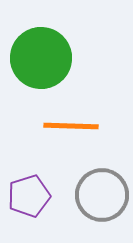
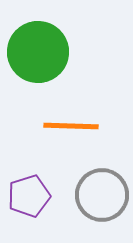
green circle: moved 3 px left, 6 px up
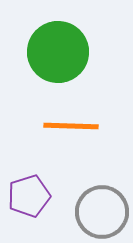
green circle: moved 20 px right
gray circle: moved 17 px down
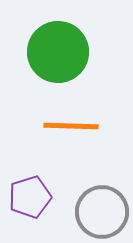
purple pentagon: moved 1 px right, 1 px down
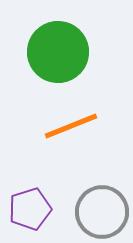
orange line: rotated 24 degrees counterclockwise
purple pentagon: moved 12 px down
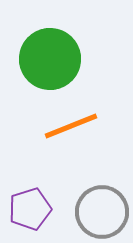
green circle: moved 8 px left, 7 px down
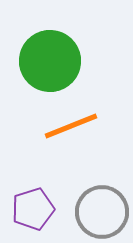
green circle: moved 2 px down
purple pentagon: moved 3 px right
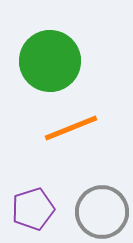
orange line: moved 2 px down
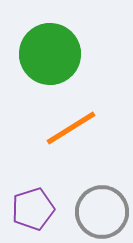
green circle: moved 7 px up
orange line: rotated 10 degrees counterclockwise
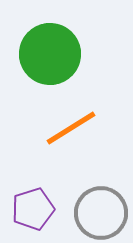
gray circle: moved 1 px left, 1 px down
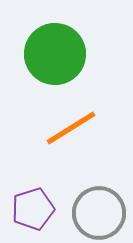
green circle: moved 5 px right
gray circle: moved 2 px left
